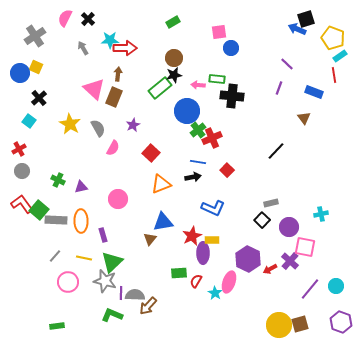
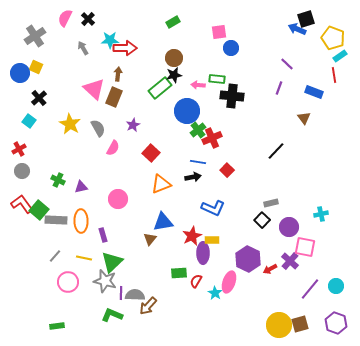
purple hexagon at (341, 322): moved 5 px left, 1 px down
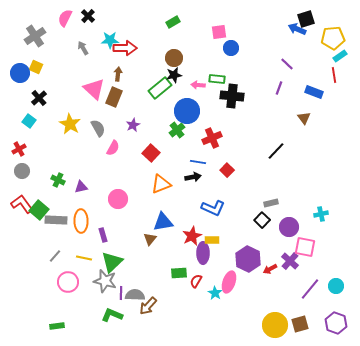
black cross at (88, 19): moved 3 px up
yellow pentagon at (333, 38): rotated 25 degrees counterclockwise
green cross at (198, 130): moved 21 px left
yellow circle at (279, 325): moved 4 px left
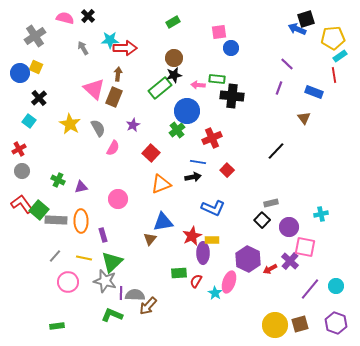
pink semicircle at (65, 18): rotated 78 degrees clockwise
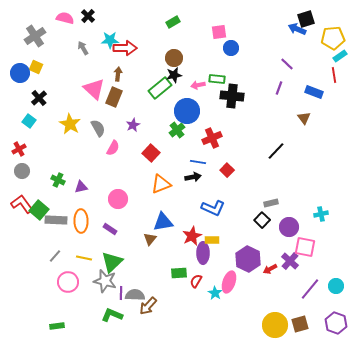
pink arrow at (198, 85): rotated 16 degrees counterclockwise
purple rectangle at (103, 235): moved 7 px right, 6 px up; rotated 40 degrees counterclockwise
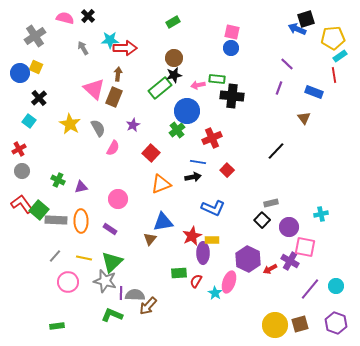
pink square at (219, 32): moved 13 px right; rotated 21 degrees clockwise
purple cross at (290, 261): rotated 12 degrees counterclockwise
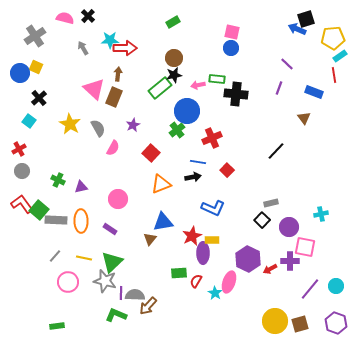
black cross at (232, 96): moved 4 px right, 2 px up
purple cross at (290, 261): rotated 30 degrees counterclockwise
green L-shape at (112, 315): moved 4 px right
yellow circle at (275, 325): moved 4 px up
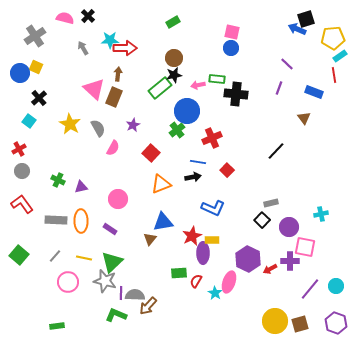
green square at (39, 210): moved 20 px left, 45 px down
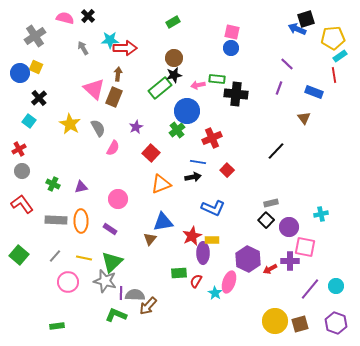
purple star at (133, 125): moved 3 px right, 2 px down
green cross at (58, 180): moved 5 px left, 4 px down
black square at (262, 220): moved 4 px right
